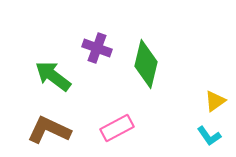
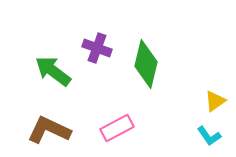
green arrow: moved 5 px up
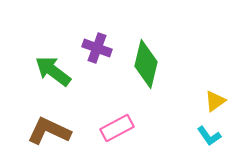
brown L-shape: moved 1 px down
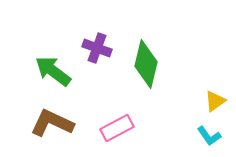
brown L-shape: moved 3 px right, 8 px up
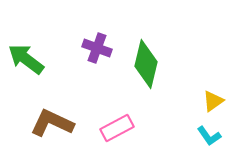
green arrow: moved 27 px left, 12 px up
yellow triangle: moved 2 px left
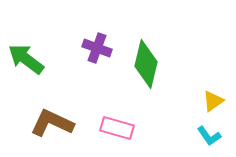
pink rectangle: rotated 44 degrees clockwise
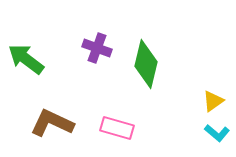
cyan L-shape: moved 8 px right, 3 px up; rotated 15 degrees counterclockwise
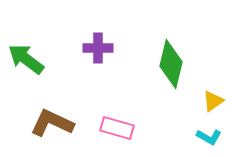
purple cross: moved 1 px right; rotated 20 degrees counterclockwise
green diamond: moved 25 px right
cyan L-shape: moved 8 px left, 4 px down; rotated 10 degrees counterclockwise
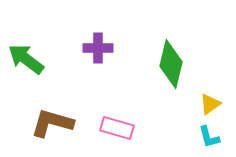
yellow triangle: moved 3 px left, 3 px down
brown L-shape: rotated 9 degrees counterclockwise
cyan L-shape: rotated 45 degrees clockwise
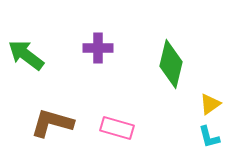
green arrow: moved 4 px up
